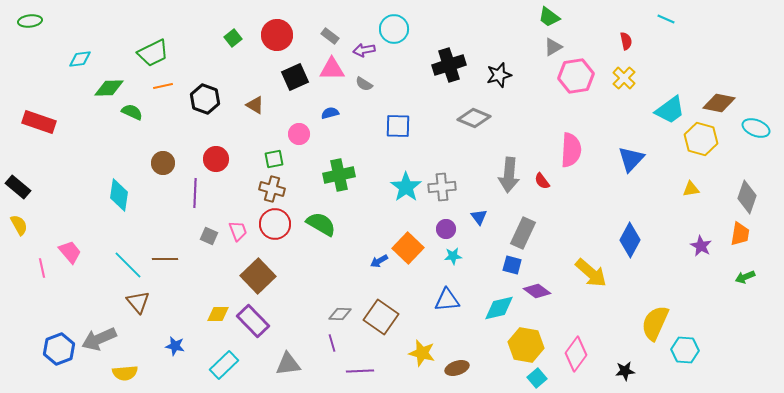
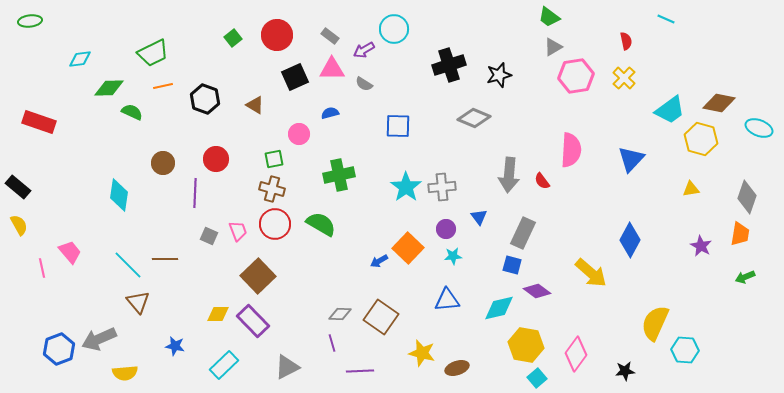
purple arrow at (364, 50): rotated 20 degrees counterclockwise
cyan ellipse at (756, 128): moved 3 px right
gray triangle at (288, 364): moved 1 px left, 3 px down; rotated 20 degrees counterclockwise
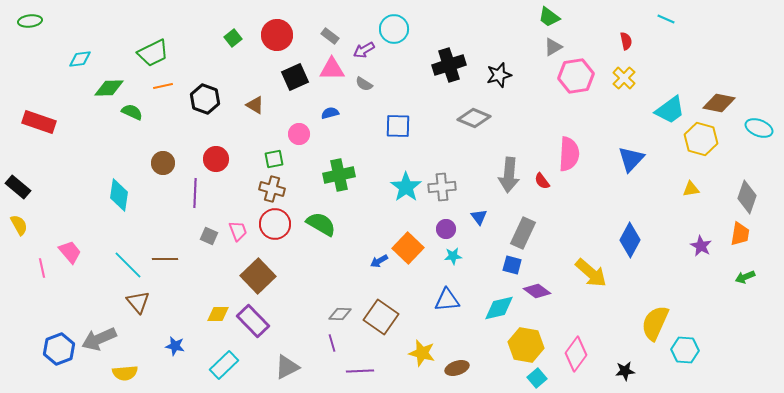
pink semicircle at (571, 150): moved 2 px left, 4 px down
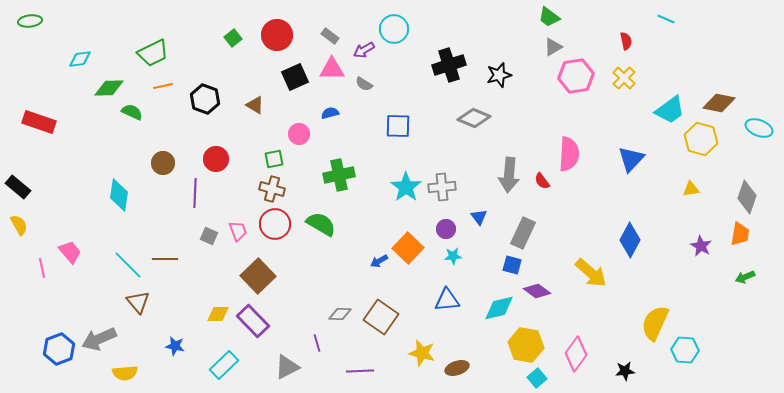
purple line at (332, 343): moved 15 px left
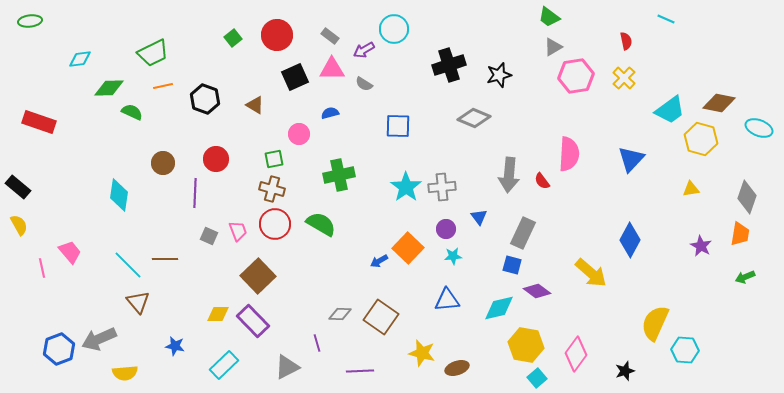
black star at (625, 371): rotated 12 degrees counterclockwise
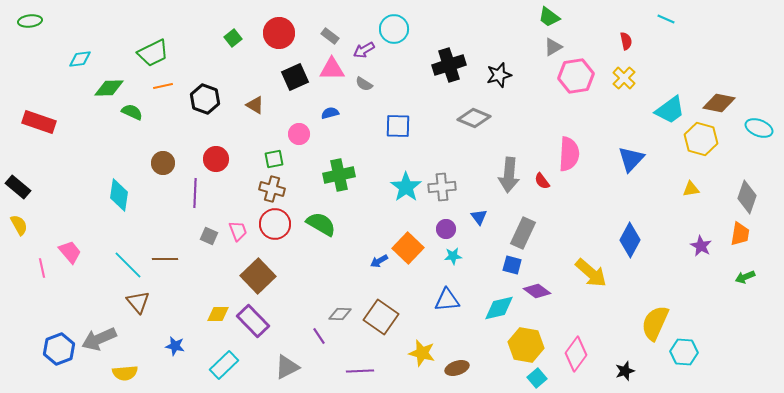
red circle at (277, 35): moved 2 px right, 2 px up
purple line at (317, 343): moved 2 px right, 7 px up; rotated 18 degrees counterclockwise
cyan hexagon at (685, 350): moved 1 px left, 2 px down
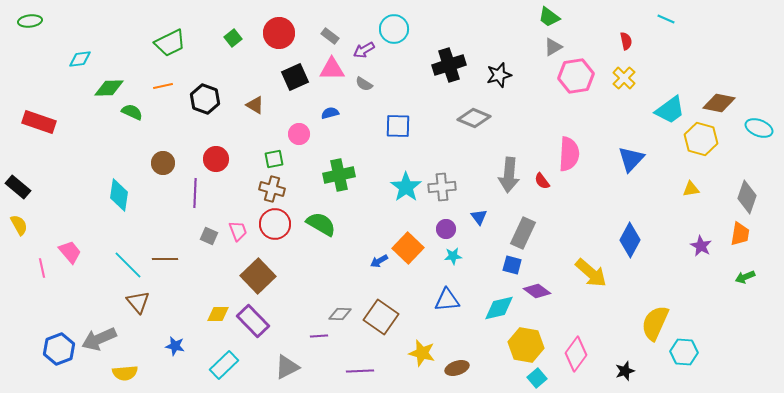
green trapezoid at (153, 53): moved 17 px right, 10 px up
purple line at (319, 336): rotated 60 degrees counterclockwise
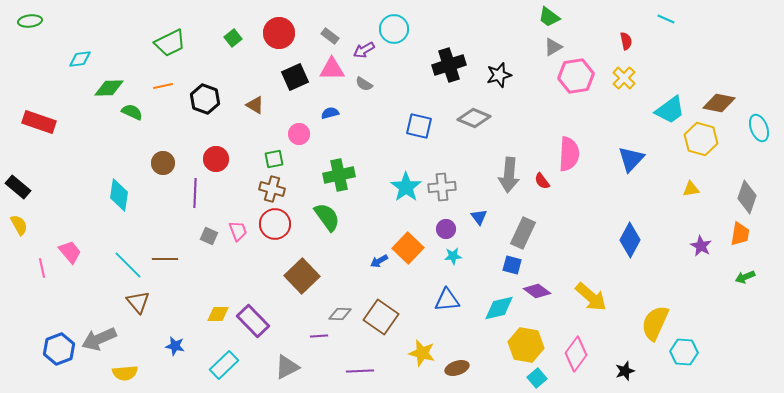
blue square at (398, 126): moved 21 px right; rotated 12 degrees clockwise
cyan ellipse at (759, 128): rotated 48 degrees clockwise
green semicircle at (321, 224): moved 6 px right, 7 px up; rotated 24 degrees clockwise
yellow arrow at (591, 273): moved 24 px down
brown square at (258, 276): moved 44 px right
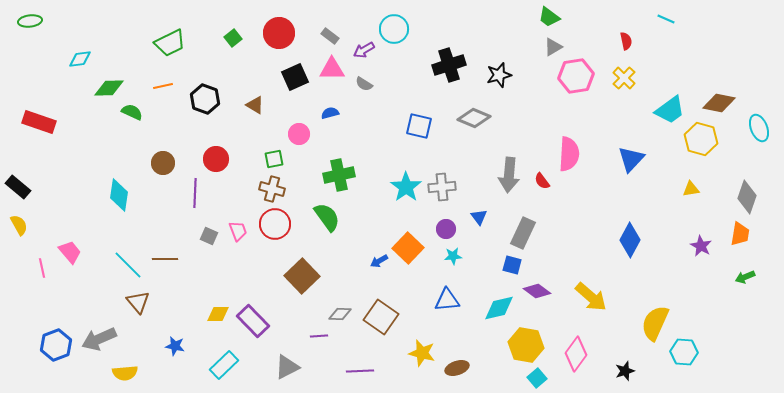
blue hexagon at (59, 349): moved 3 px left, 4 px up
